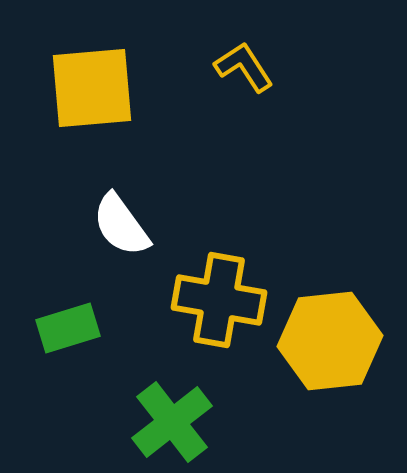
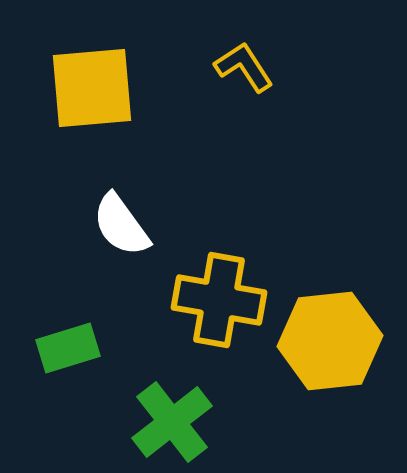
green rectangle: moved 20 px down
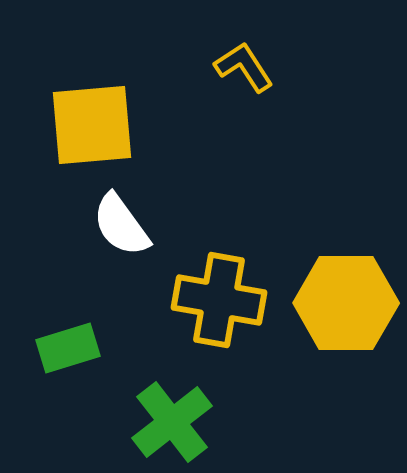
yellow square: moved 37 px down
yellow hexagon: moved 16 px right, 38 px up; rotated 6 degrees clockwise
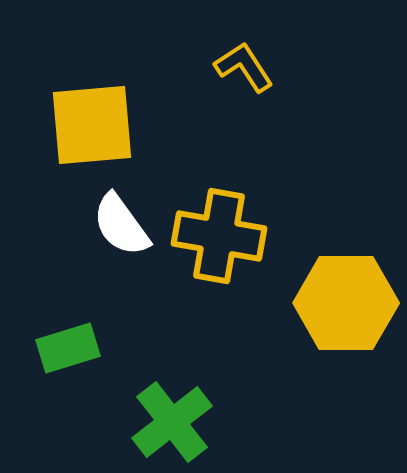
yellow cross: moved 64 px up
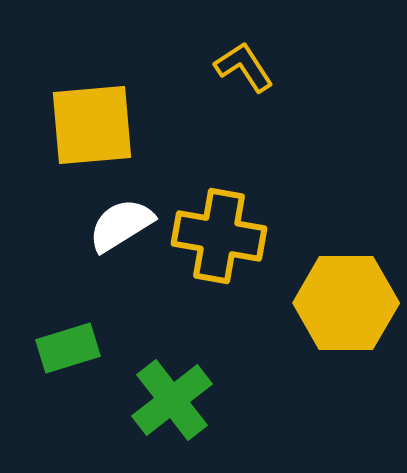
white semicircle: rotated 94 degrees clockwise
green cross: moved 22 px up
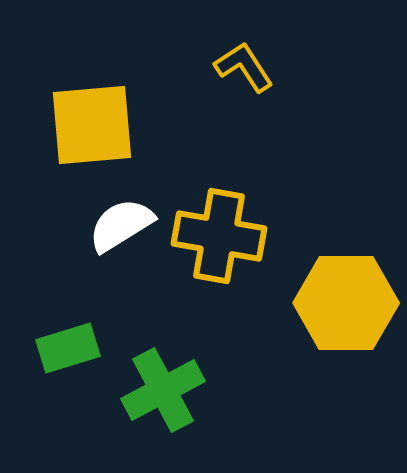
green cross: moved 9 px left, 10 px up; rotated 10 degrees clockwise
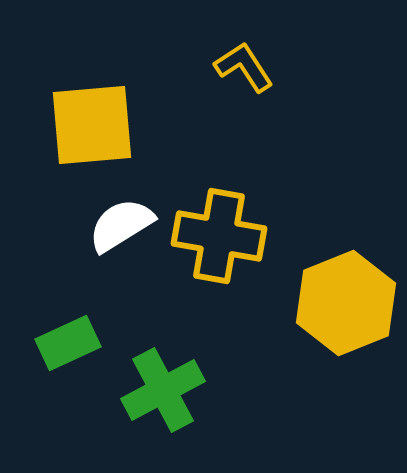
yellow hexagon: rotated 22 degrees counterclockwise
green rectangle: moved 5 px up; rotated 8 degrees counterclockwise
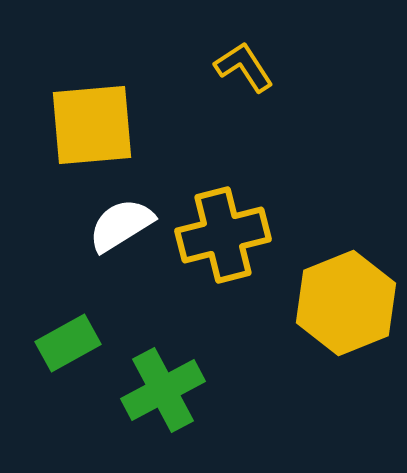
yellow cross: moved 4 px right, 1 px up; rotated 24 degrees counterclockwise
green rectangle: rotated 4 degrees counterclockwise
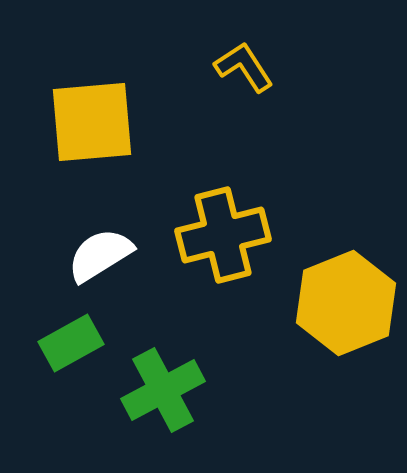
yellow square: moved 3 px up
white semicircle: moved 21 px left, 30 px down
green rectangle: moved 3 px right
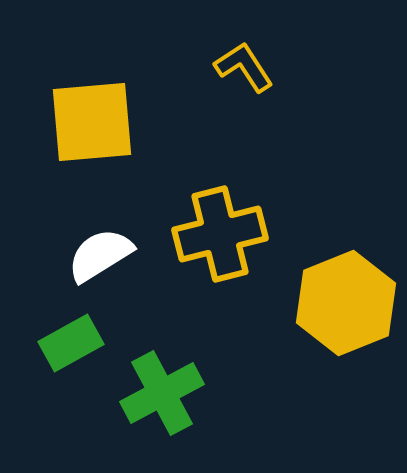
yellow cross: moved 3 px left, 1 px up
green cross: moved 1 px left, 3 px down
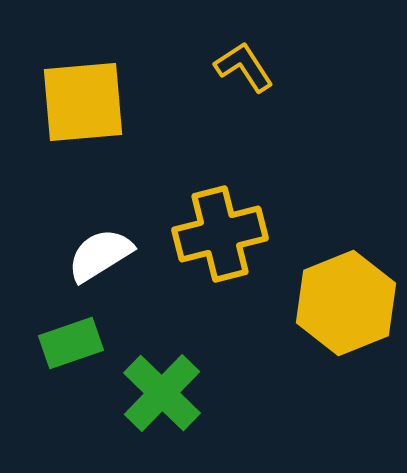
yellow square: moved 9 px left, 20 px up
green rectangle: rotated 10 degrees clockwise
green cross: rotated 18 degrees counterclockwise
